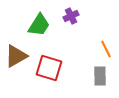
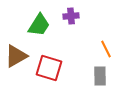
purple cross: rotated 21 degrees clockwise
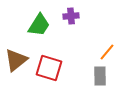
orange line: moved 1 px right, 3 px down; rotated 66 degrees clockwise
brown triangle: moved 4 px down; rotated 10 degrees counterclockwise
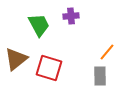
green trapezoid: rotated 60 degrees counterclockwise
brown triangle: moved 1 px up
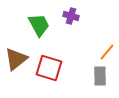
purple cross: rotated 21 degrees clockwise
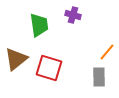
purple cross: moved 2 px right, 1 px up
green trapezoid: rotated 20 degrees clockwise
gray rectangle: moved 1 px left, 1 px down
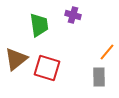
red square: moved 2 px left
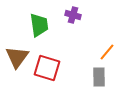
brown triangle: moved 1 px right, 2 px up; rotated 15 degrees counterclockwise
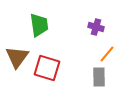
purple cross: moved 23 px right, 12 px down
orange line: moved 2 px down
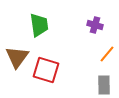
purple cross: moved 1 px left, 2 px up
red square: moved 1 px left, 2 px down
gray rectangle: moved 5 px right, 8 px down
